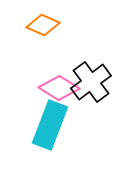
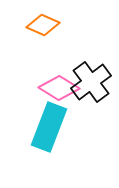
cyan rectangle: moved 1 px left, 2 px down
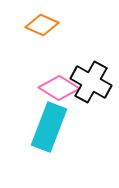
orange diamond: moved 1 px left
black cross: rotated 24 degrees counterclockwise
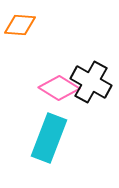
orange diamond: moved 22 px left; rotated 20 degrees counterclockwise
cyan rectangle: moved 11 px down
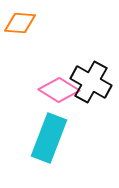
orange diamond: moved 2 px up
pink diamond: moved 2 px down
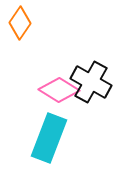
orange diamond: rotated 60 degrees counterclockwise
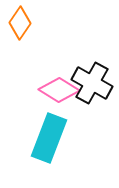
black cross: moved 1 px right, 1 px down
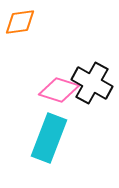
orange diamond: moved 1 px up; rotated 48 degrees clockwise
pink diamond: rotated 15 degrees counterclockwise
